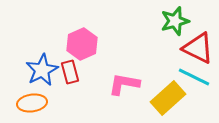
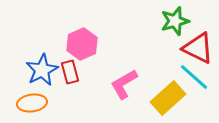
cyan line: rotated 16 degrees clockwise
pink L-shape: rotated 40 degrees counterclockwise
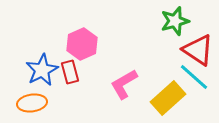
red triangle: moved 2 px down; rotated 8 degrees clockwise
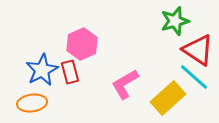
pink L-shape: moved 1 px right
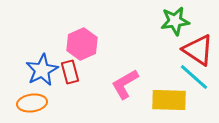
green star: rotated 8 degrees clockwise
yellow rectangle: moved 1 px right, 2 px down; rotated 44 degrees clockwise
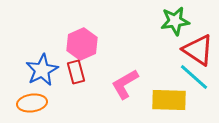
red rectangle: moved 6 px right
